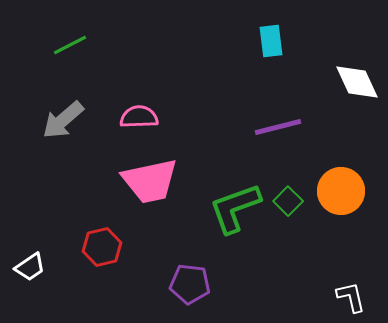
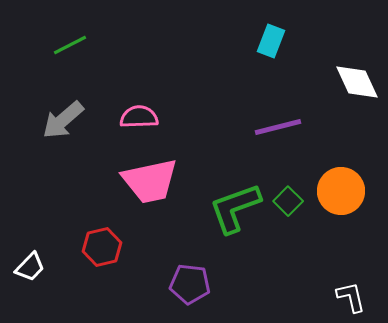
cyan rectangle: rotated 28 degrees clockwise
white trapezoid: rotated 12 degrees counterclockwise
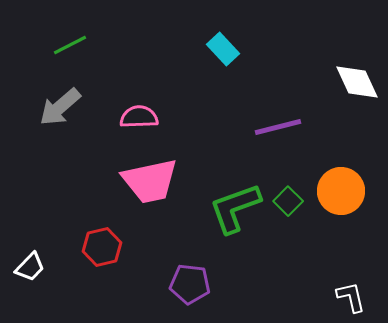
cyan rectangle: moved 48 px left, 8 px down; rotated 64 degrees counterclockwise
gray arrow: moved 3 px left, 13 px up
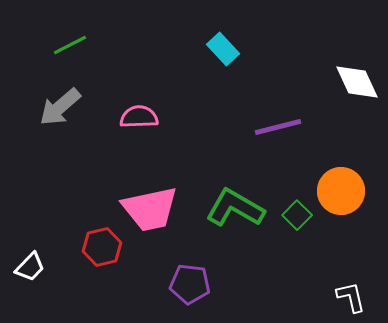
pink trapezoid: moved 28 px down
green square: moved 9 px right, 14 px down
green L-shape: rotated 50 degrees clockwise
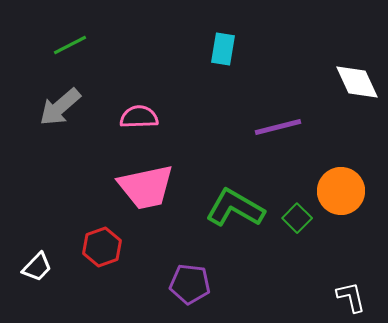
cyan rectangle: rotated 52 degrees clockwise
pink trapezoid: moved 4 px left, 22 px up
green square: moved 3 px down
red hexagon: rotated 6 degrees counterclockwise
white trapezoid: moved 7 px right
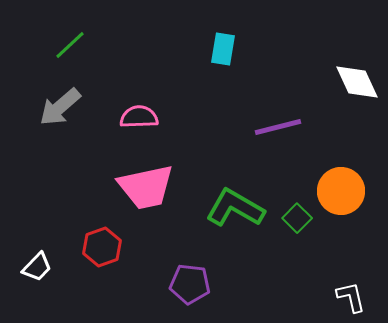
green line: rotated 16 degrees counterclockwise
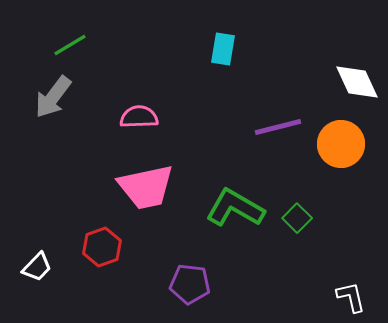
green line: rotated 12 degrees clockwise
gray arrow: moved 7 px left, 10 px up; rotated 12 degrees counterclockwise
orange circle: moved 47 px up
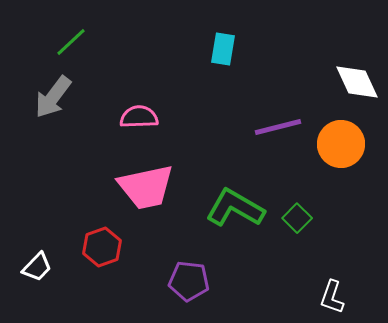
green line: moved 1 px right, 3 px up; rotated 12 degrees counterclockwise
purple pentagon: moved 1 px left, 3 px up
white L-shape: moved 19 px left; rotated 148 degrees counterclockwise
